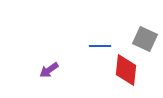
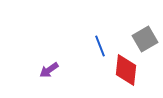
gray square: rotated 35 degrees clockwise
blue line: rotated 70 degrees clockwise
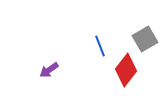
red diamond: rotated 32 degrees clockwise
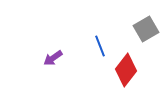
gray square: moved 1 px right, 10 px up
purple arrow: moved 4 px right, 12 px up
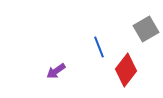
blue line: moved 1 px left, 1 px down
purple arrow: moved 3 px right, 13 px down
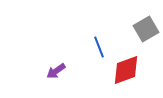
red diamond: rotated 32 degrees clockwise
